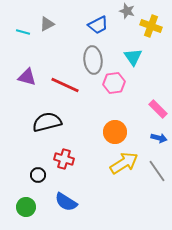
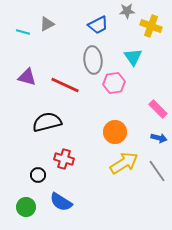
gray star: rotated 21 degrees counterclockwise
blue semicircle: moved 5 px left
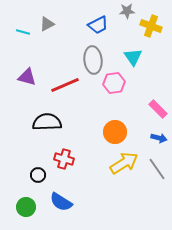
red line: rotated 48 degrees counterclockwise
black semicircle: rotated 12 degrees clockwise
gray line: moved 2 px up
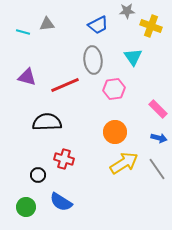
gray triangle: rotated 21 degrees clockwise
pink hexagon: moved 6 px down
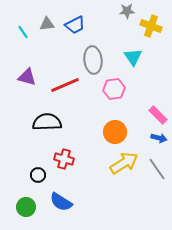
blue trapezoid: moved 23 px left
cyan line: rotated 40 degrees clockwise
pink rectangle: moved 6 px down
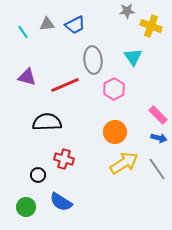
pink hexagon: rotated 20 degrees counterclockwise
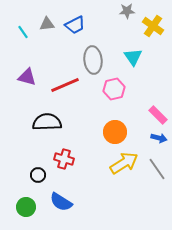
yellow cross: moved 2 px right; rotated 15 degrees clockwise
pink hexagon: rotated 15 degrees clockwise
